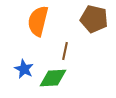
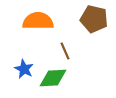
orange semicircle: rotated 76 degrees clockwise
brown line: rotated 36 degrees counterclockwise
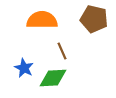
orange semicircle: moved 4 px right, 1 px up
brown line: moved 3 px left
blue star: moved 1 px up
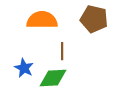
brown line: rotated 24 degrees clockwise
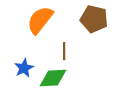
orange semicircle: moved 2 px left; rotated 52 degrees counterclockwise
brown line: moved 2 px right
blue star: rotated 18 degrees clockwise
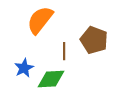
brown pentagon: moved 21 px down; rotated 8 degrees clockwise
green diamond: moved 2 px left, 1 px down
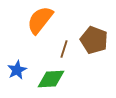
brown line: moved 2 px up; rotated 18 degrees clockwise
blue star: moved 7 px left, 2 px down
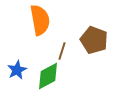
orange semicircle: rotated 132 degrees clockwise
brown line: moved 2 px left, 2 px down
green diamond: moved 3 px left, 3 px up; rotated 24 degrees counterclockwise
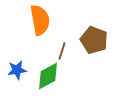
blue star: rotated 18 degrees clockwise
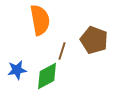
green diamond: moved 1 px left
